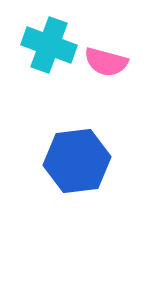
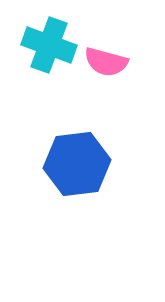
blue hexagon: moved 3 px down
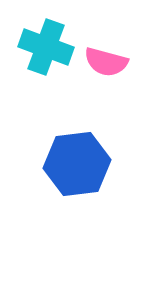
cyan cross: moved 3 px left, 2 px down
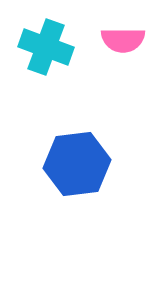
pink semicircle: moved 17 px right, 22 px up; rotated 15 degrees counterclockwise
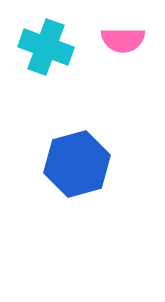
blue hexagon: rotated 8 degrees counterclockwise
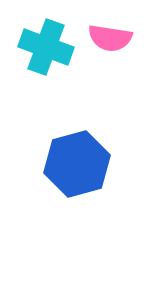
pink semicircle: moved 13 px left, 2 px up; rotated 9 degrees clockwise
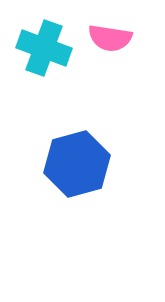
cyan cross: moved 2 px left, 1 px down
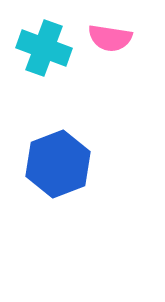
blue hexagon: moved 19 px left; rotated 6 degrees counterclockwise
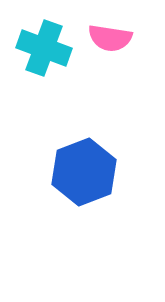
blue hexagon: moved 26 px right, 8 px down
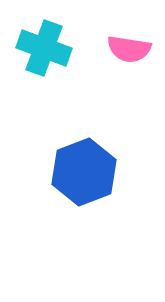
pink semicircle: moved 19 px right, 11 px down
